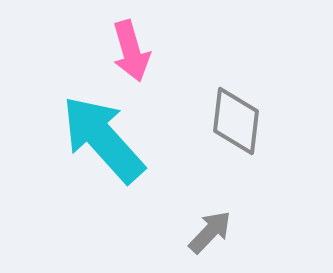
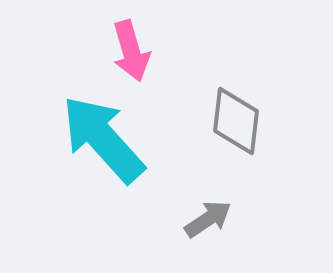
gray arrow: moved 2 px left, 13 px up; rotated 12 degrees clockwise
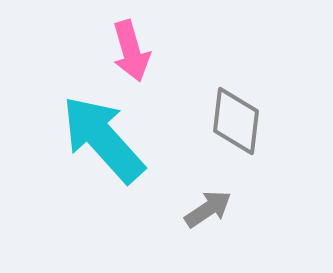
gray arrow: moved 10 px up
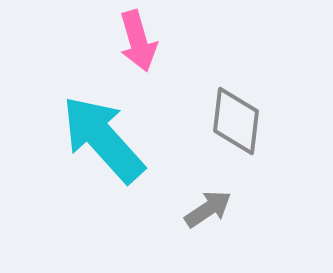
pink arrow: moved 7 px right, 10 px up
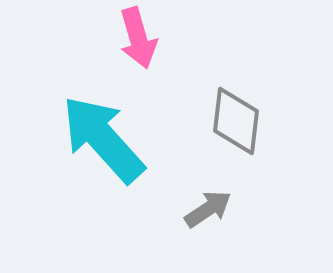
pink arrow: moved 3 px up
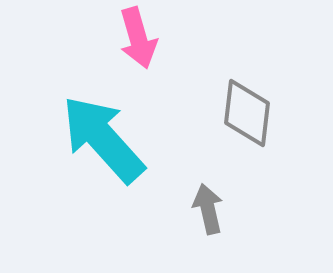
gray diamond: moved 11 px right, 8 px up
gray arrow: rotated 69 degrees counterclockwise
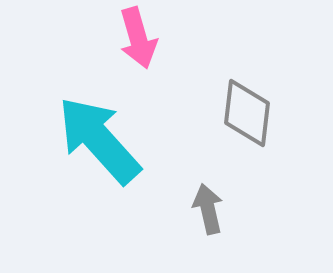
cyan arrow: moved 4 px left, 1 px down
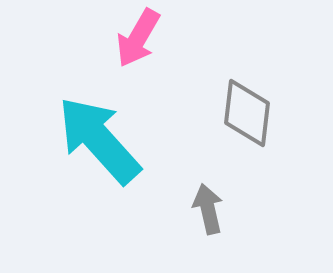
pink arrow: rotated 46 degrees clockwise
